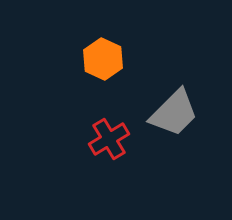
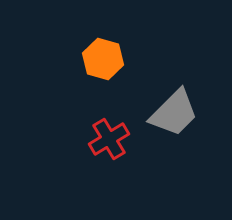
orange hexagon: rotated 9 degrees counterclockwise
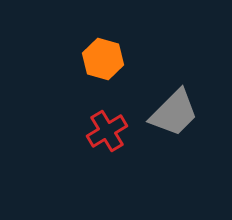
red cross: moved 2 px left, 8 px up
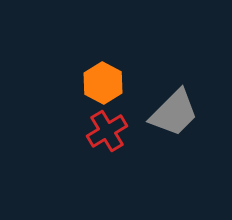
orange hexagon: moved 24 px down; rotated 12 degrees clockwise
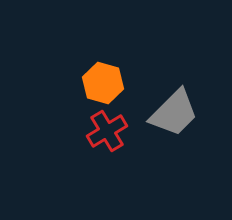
orange hexagon: rotated 12 degrees counterclockwise
